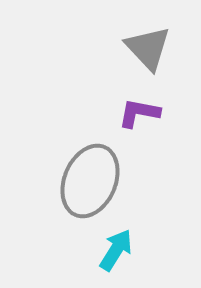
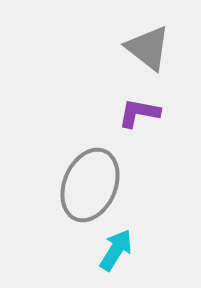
gray triangle: rotated 9 degrees counterclockwise
gray ellipse: moved 4 px down
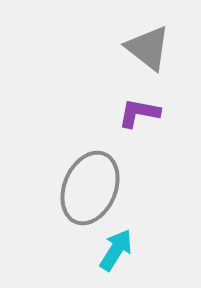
gray ellipse: moved 3 px down
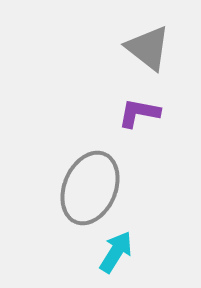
cyan arrow: moved 2 px down
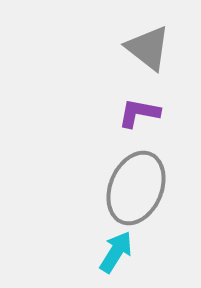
gray ellipse: moved 46 px right
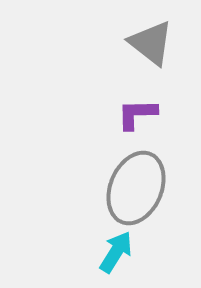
gray triangle: moved 3 px right, 5 px up
purple L-shape: moved 2 px left, 1 px down; rotated 12 degrees counterclockwise
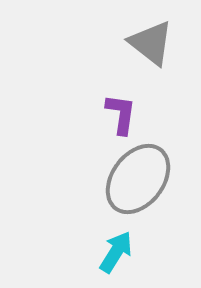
purple L-shape: moved 16 px left; rotated 99 degrees clockwise
gray ellipse: moved 2 px right, 9 px up; rotated 14 degrees clockwise
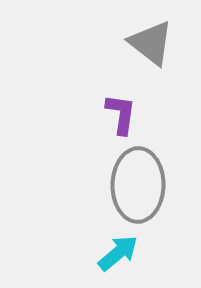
gray ellipse: moved 6 px down; rotated 36 degrees counterclockwise
cyan arrow: moved 2 px right, 1 px down; rotated 18 degrees clockwise
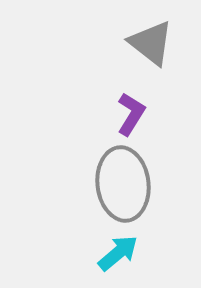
purple L-shape: moved 10 px right; rotated 24 degrees clockwise
gray ellipse: moved 15 px left, 1 px up; rotated 8 degrees counterclockwise
